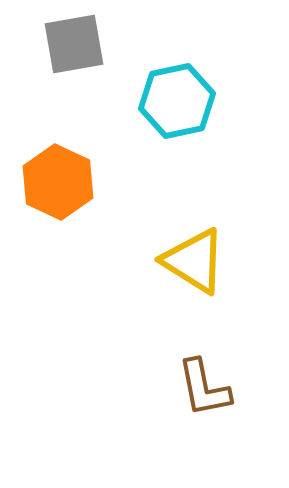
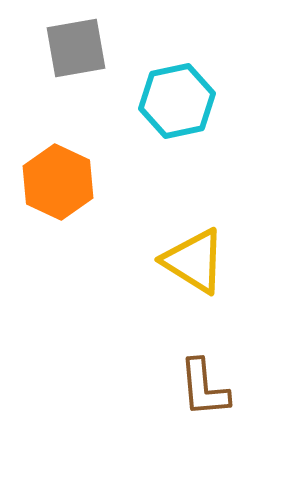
gray square: moved 2 px right, 4 px down
brown L-shape: rotated 6 degrees clockwise
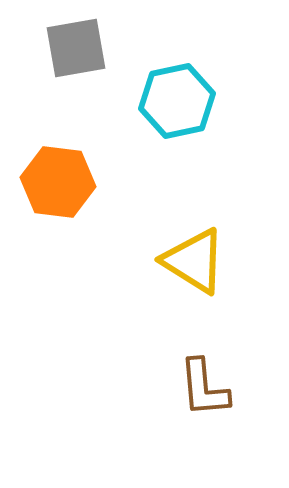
orange hexagon: rotated 18 degrees counterclockwise
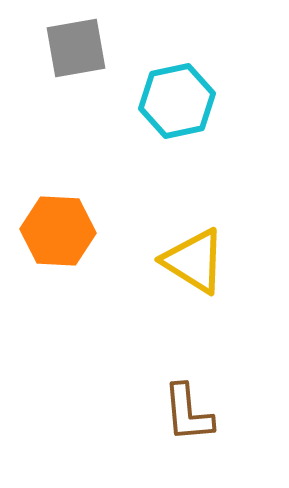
orange hexagon: moved 49 px down; rotated 4 degrees counterclockwise
brown L-shape: moved 16 px left, 25 px down
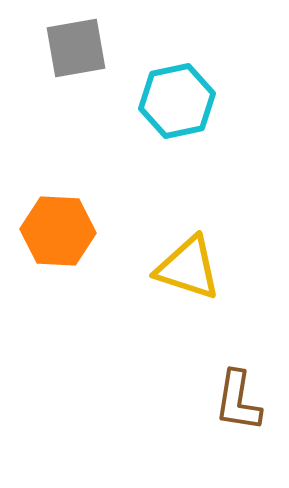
yellow triangle: moved 6 px left, 7 px down; rotated 14 degrees counterclockwise
brown L-shape: moved 50 px right, 12 px up; rotated 14 degrees clockwise
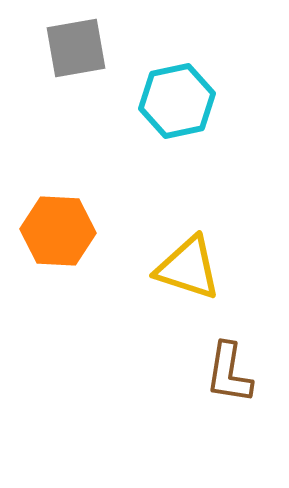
brown L-shape: moved 9 px left, 28 px up
